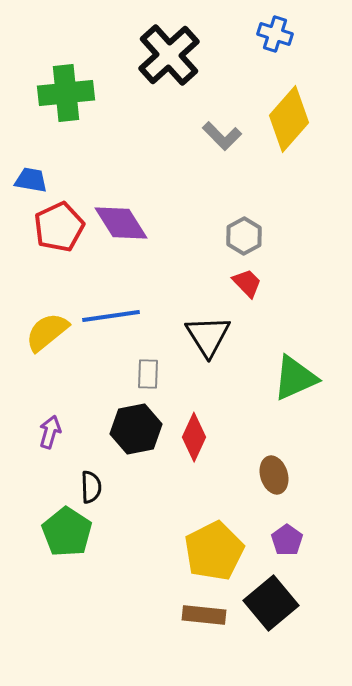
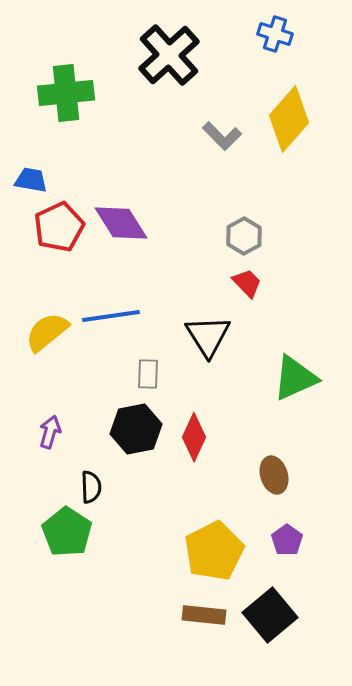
black square: moved 1 px left, 12 px down
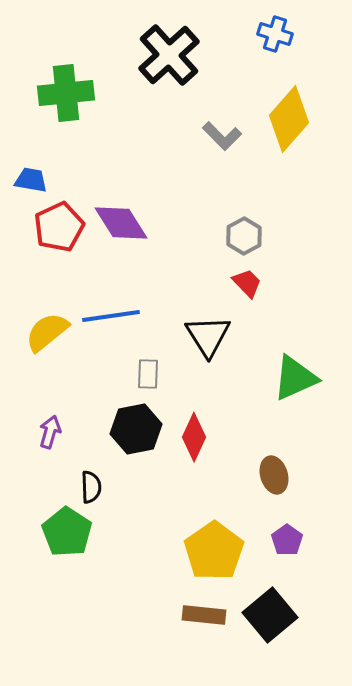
yellow pentagon: rotated 8 degrees counterclockwise
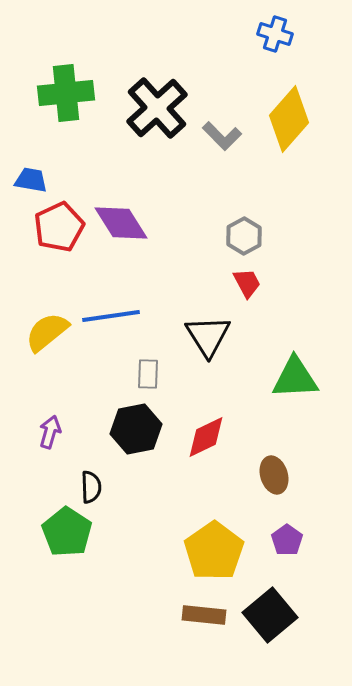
black cross: moved 12 px left, 53 px down
red trapezoid: rotated 16 degrees clockwise
green triangle: rotated 21 degrees clockwise
red diamond: moved 12 px right; rotated 39 degrees clockwise
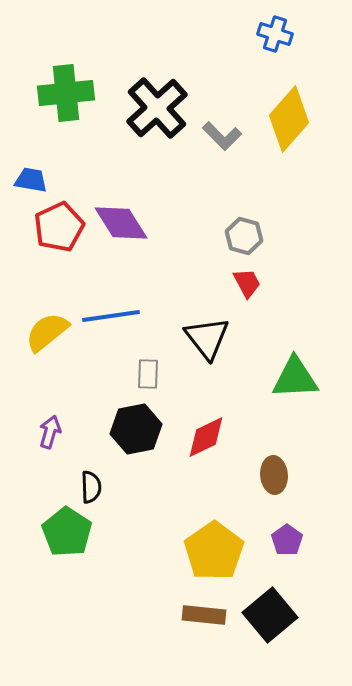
gray hexagon: rotated 15 degrees counterclockwise
black triangle: moved 1 px left, 2 px down; rotated 6 degrees counterclockwise
brown ellipse: rotated 12 degrees clockwise
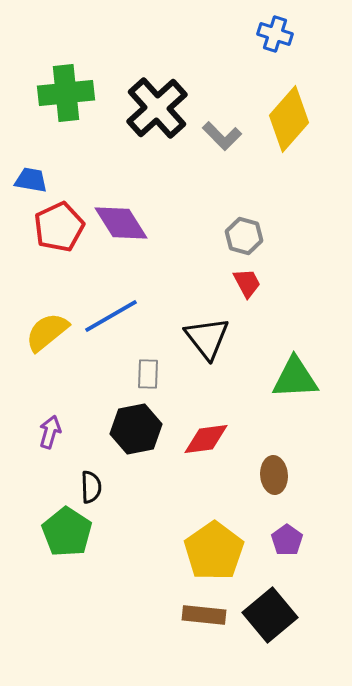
blue line: rotated 22 degrees counterclockwise
red diamond: moved 2 px down; rotated 18 degrees clockwise
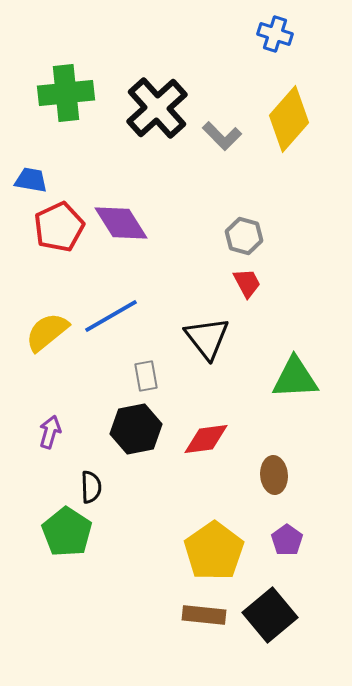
gray rectangle: moved 2 px left, 2 px down; rotated 12 degrees counterclockwise
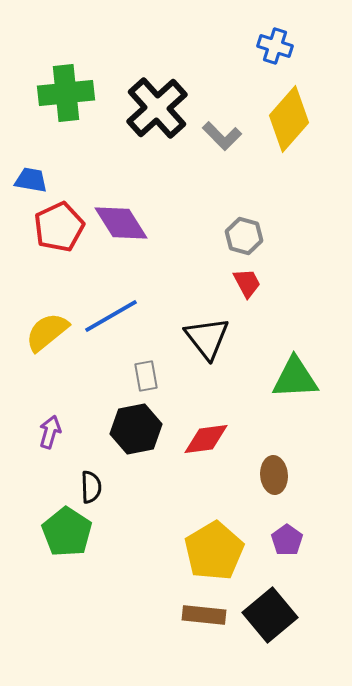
blue cross: moved 12 px down
yellow pentagon: rotated 4 degrees clockwise
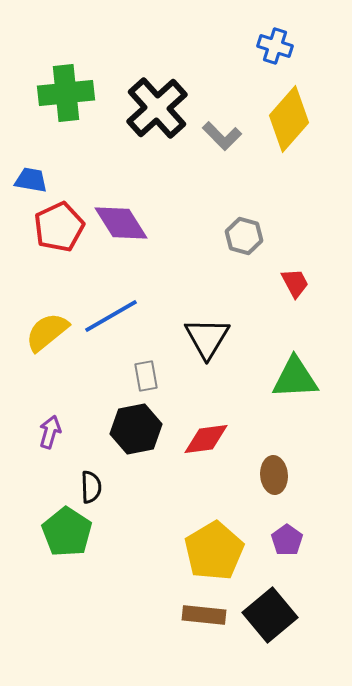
red trapezoid: moved 48 px right
black triangle: rotated 9 degrees clockwise
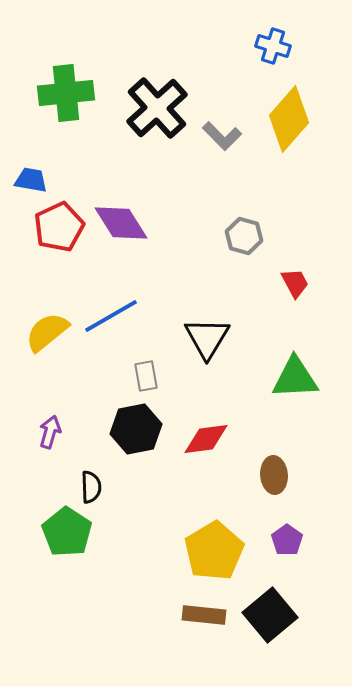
blue cross: moved 2 px left
